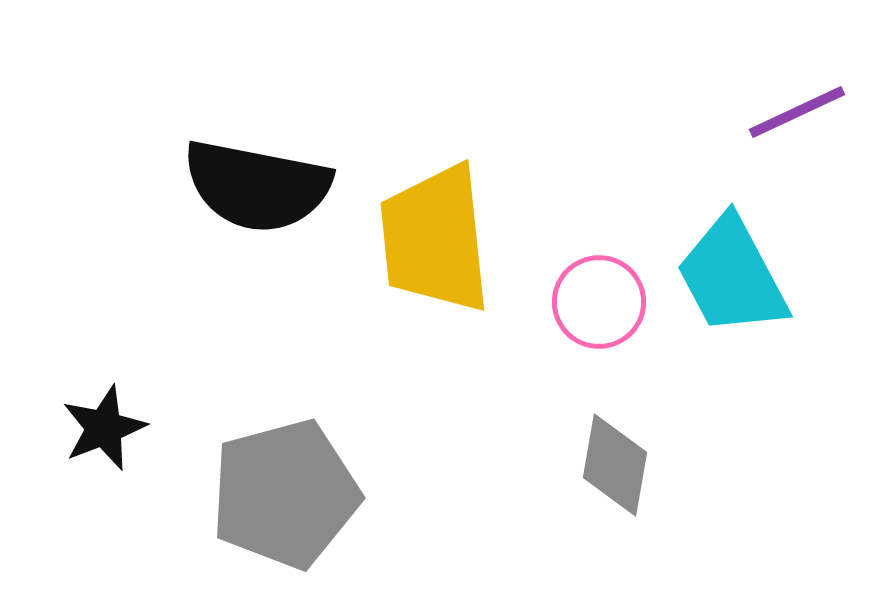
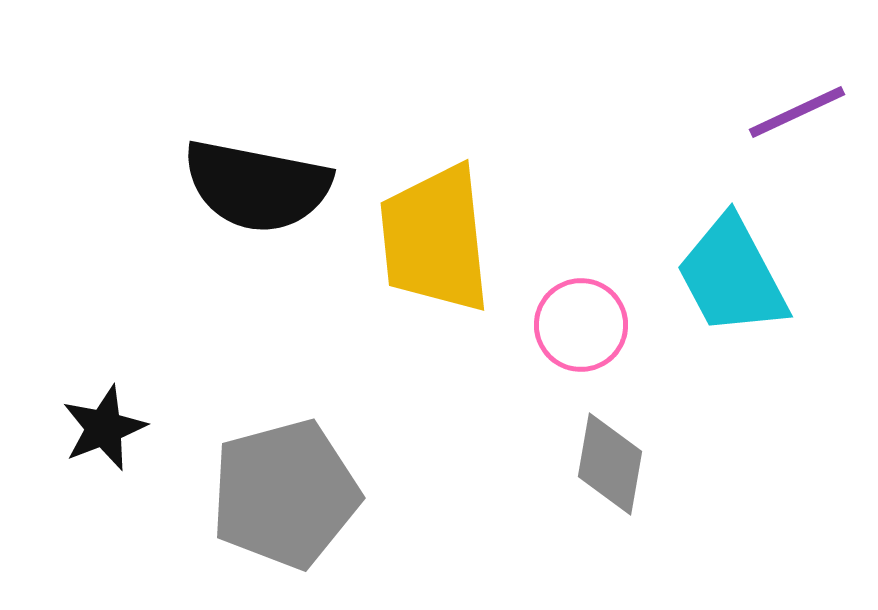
pink circle: moved 18 px left, 23 px down
gray diamond: moved 5 px left, 1 px up
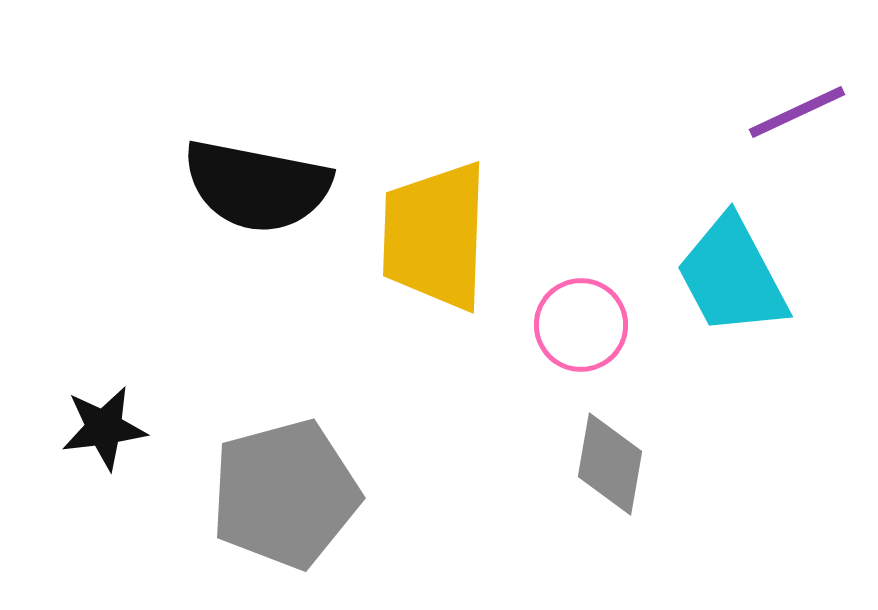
yellow trapezoid: moved 3 px up; rotated 8 degrees clockwise
black star: rotated 14 degrees clockwise
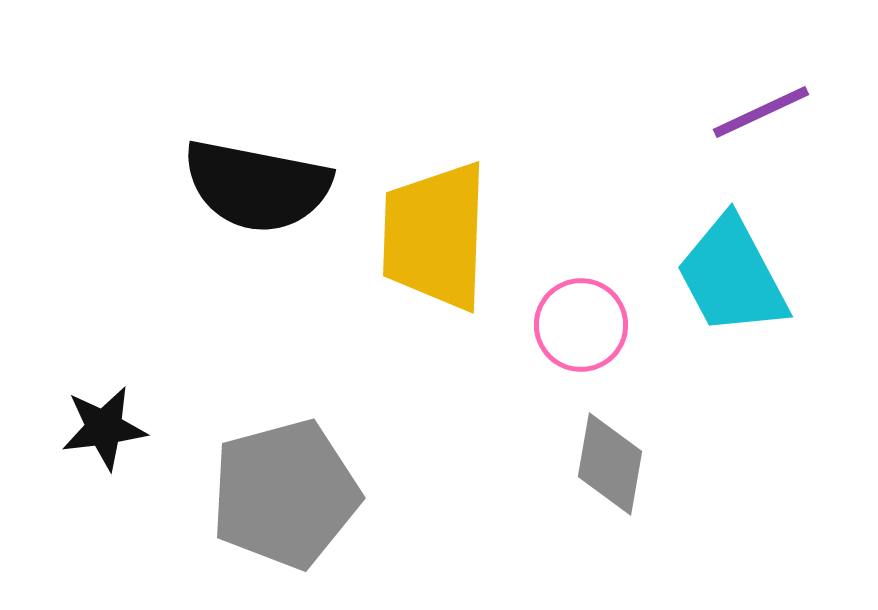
purple line: moved 36 px left
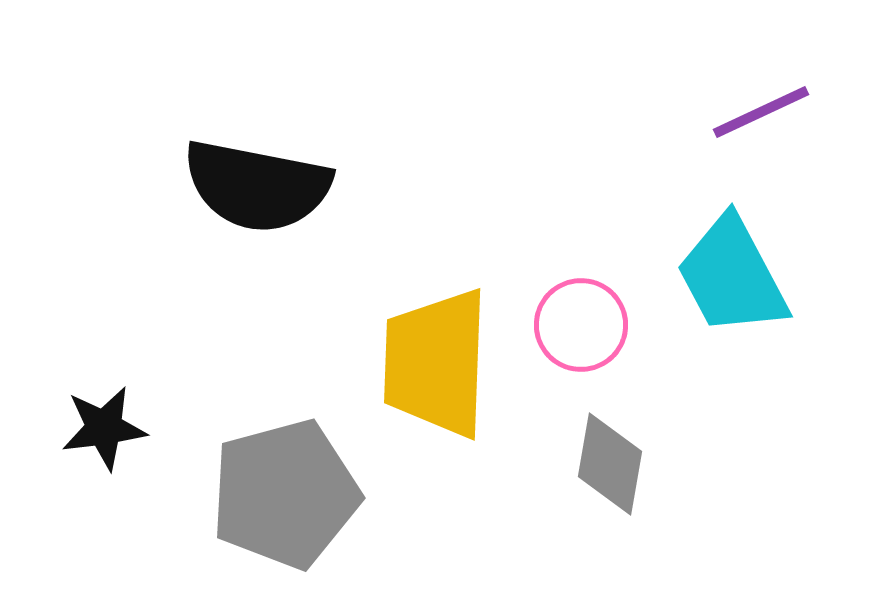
yellow trapezoid: moved 1 px right, 127 px down
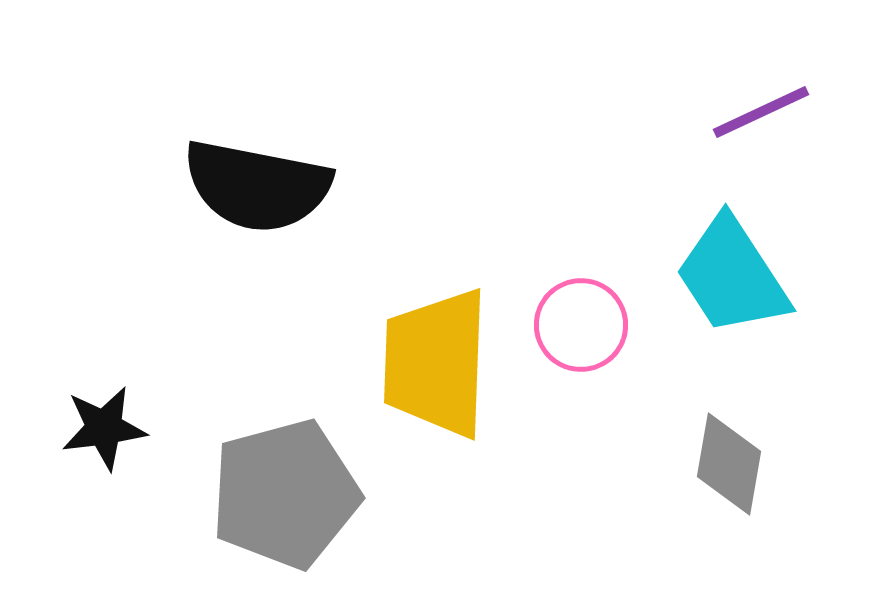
cyan trapezoid: rotated 5 degrees counterclockwise
gray diamond: moved 119 px right
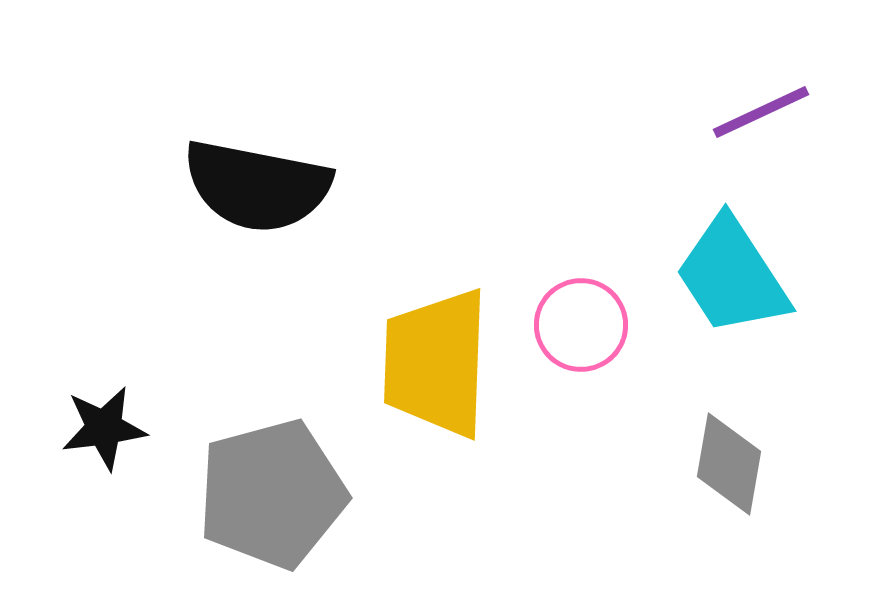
gray pentagon: moved 13 px left
